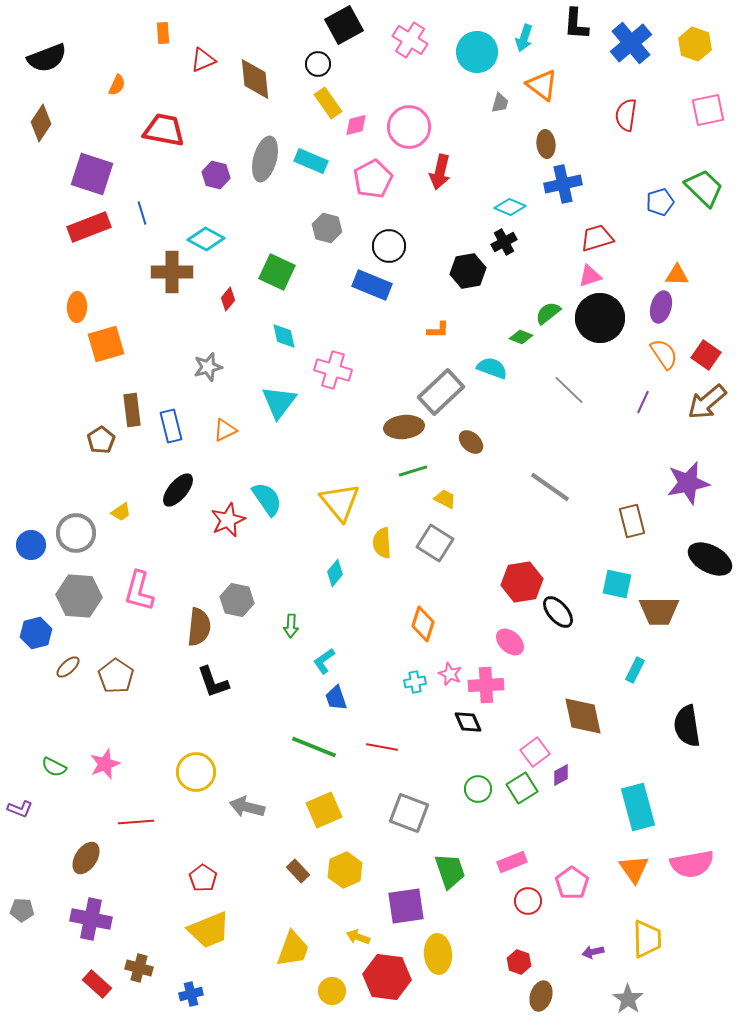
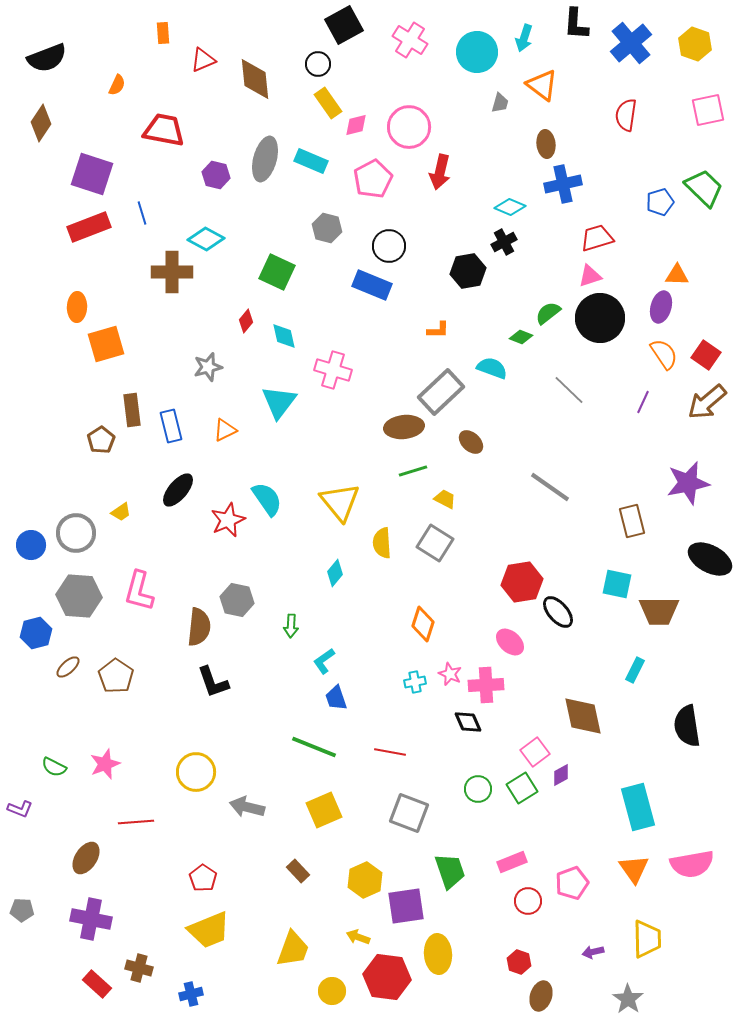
red diamond at (228, 299): moved 18 px right, 22 px down
red line at (382, 747): moved 8 px right, 5 px down
yellow hexagon at (345, 870): moved 20 px right, 10 px down
pink pentagon at (572, 883): rotated 16 degrees clockwise
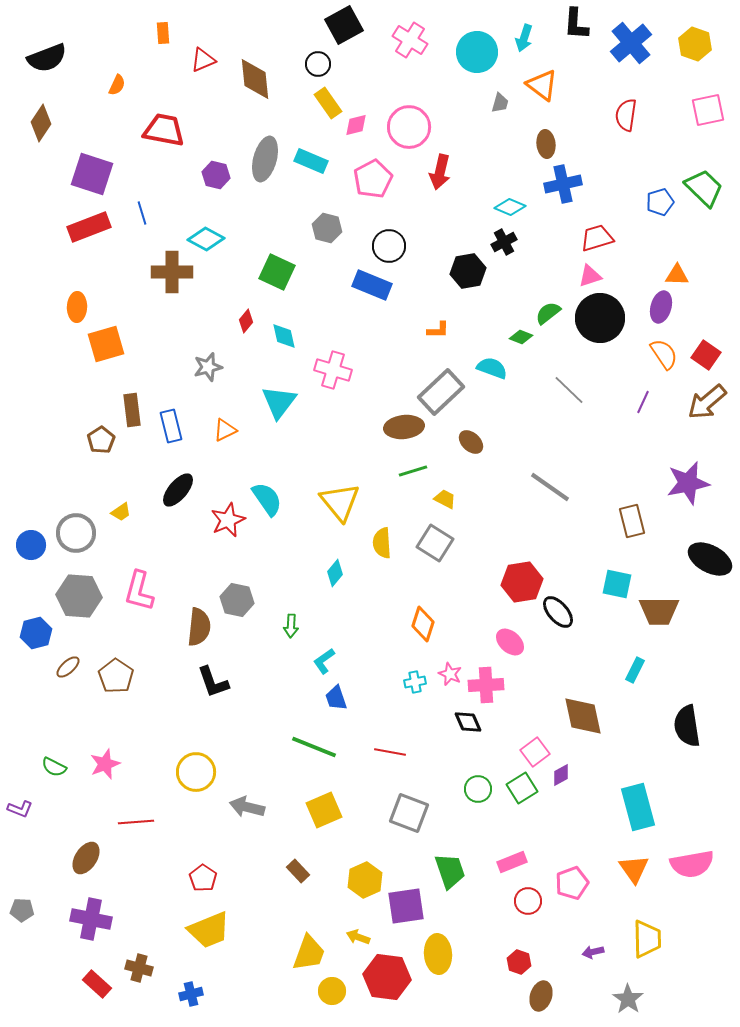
yellow trapezoid at (293, 949): moved 16 px right, 4 px down
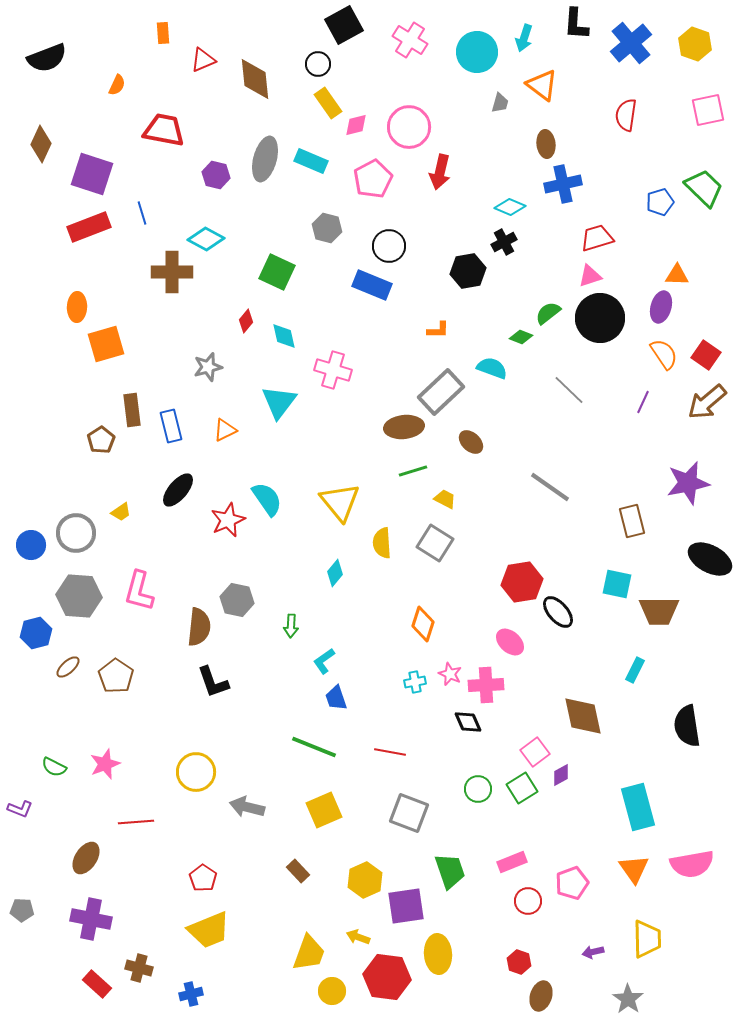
brown diamond at (41, 123): moved 21 px down; rotated 9 degrees counterclockwise
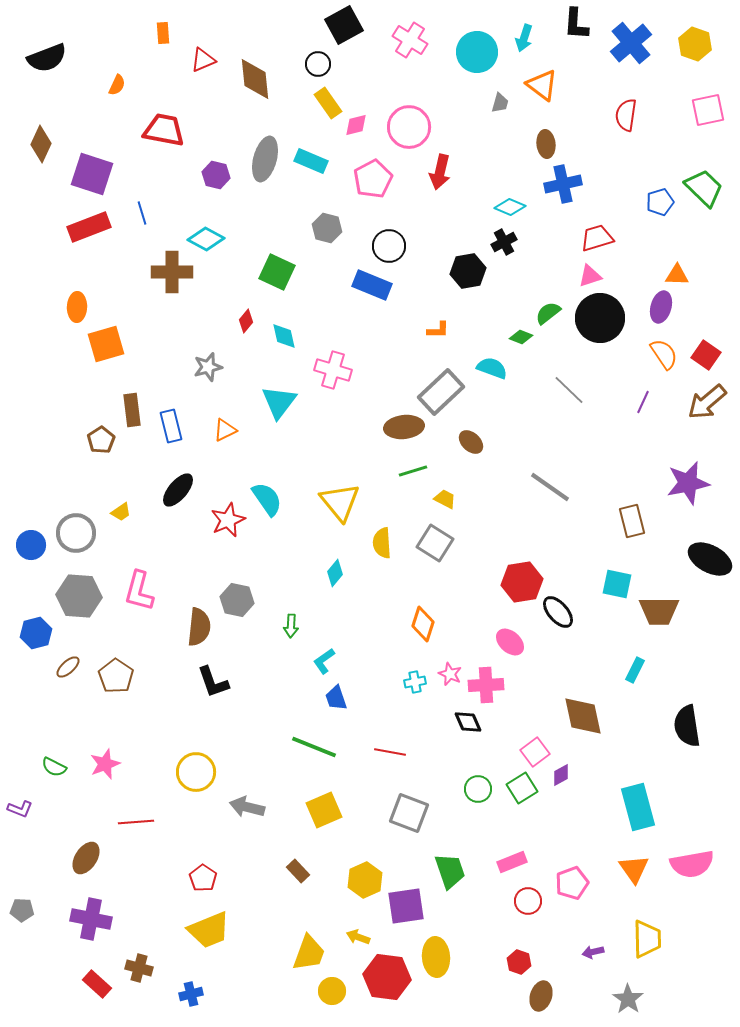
yellow ellipse at (438, 954): moved 2 px left, 3 px down
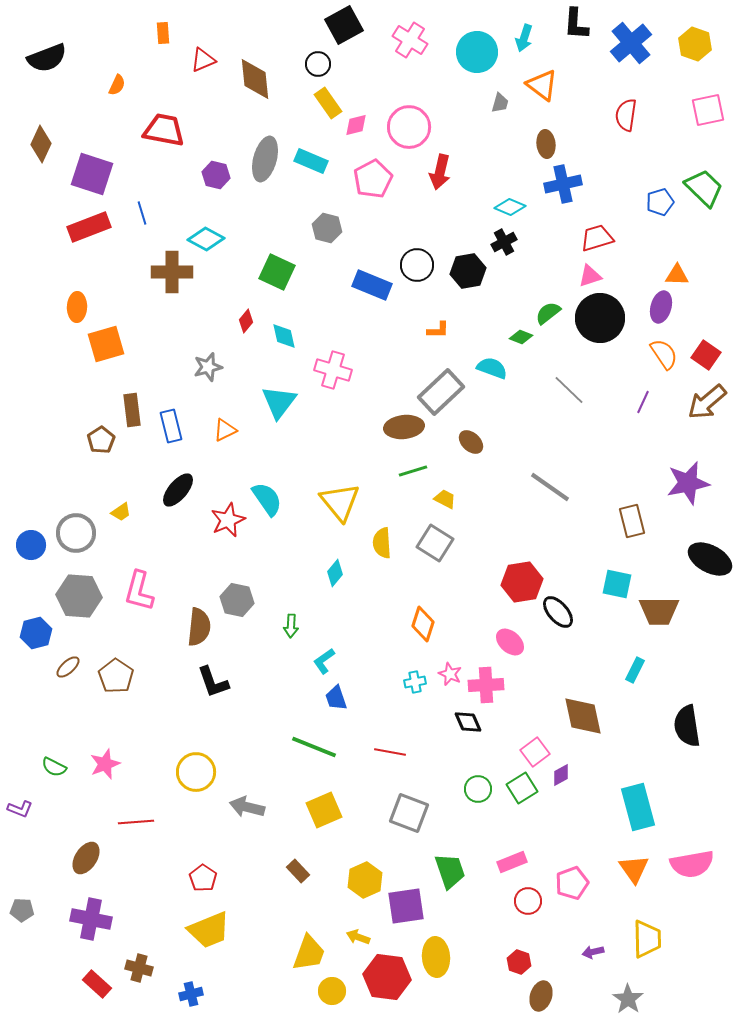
black circle at (389, 246): moved 28 px right, 19 px down
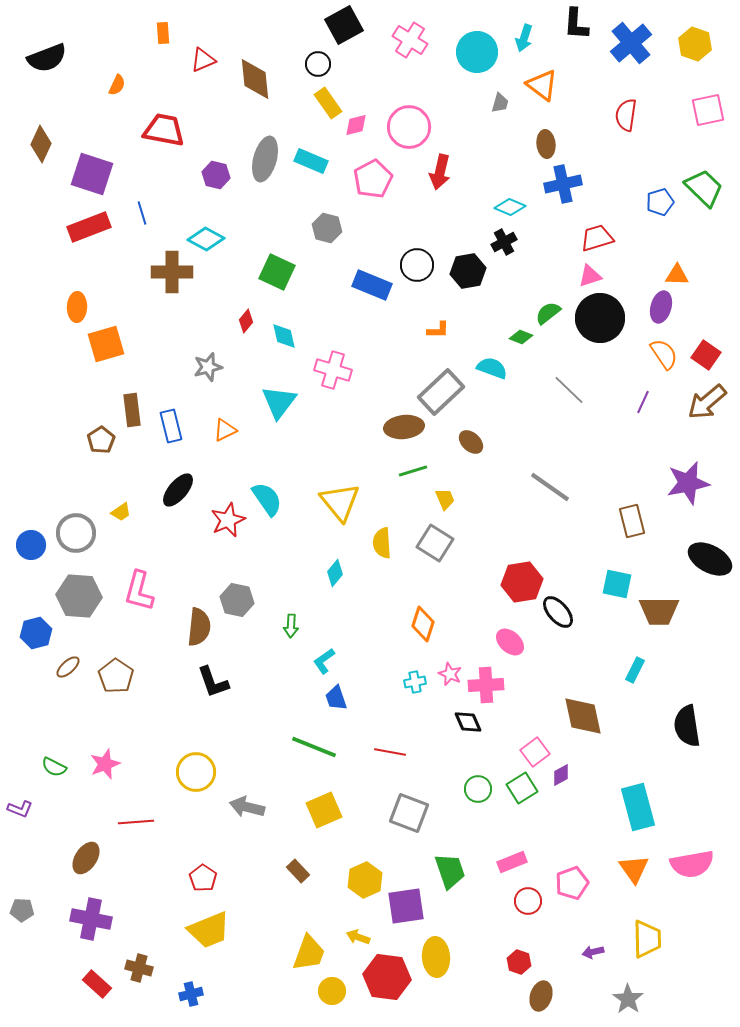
yellow trapezoid at (445, 499): rotated 40 degrees clockwise
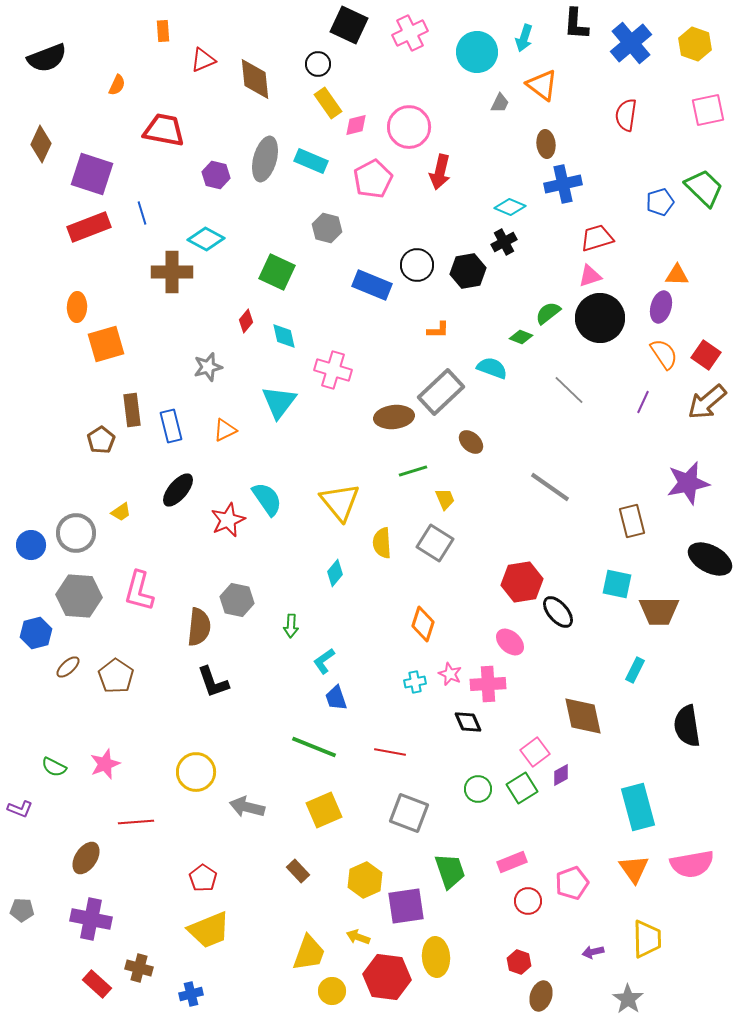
black square at (344, 25): moved 5 px right; rotated 36 degrees counterclockwise
orange rectangle at (163, 33): moved 2 px up
pink cross at (410, 40): moved 7 px up; rotated 32 degrees clockwise
gray trapezoid at (500, 103): rotated 10 degrees clockwise
brown ellipse at (404, 427): moved 10 px left, 10 px up
pink cross at (486, 685): moved 2 px right, 1 px up
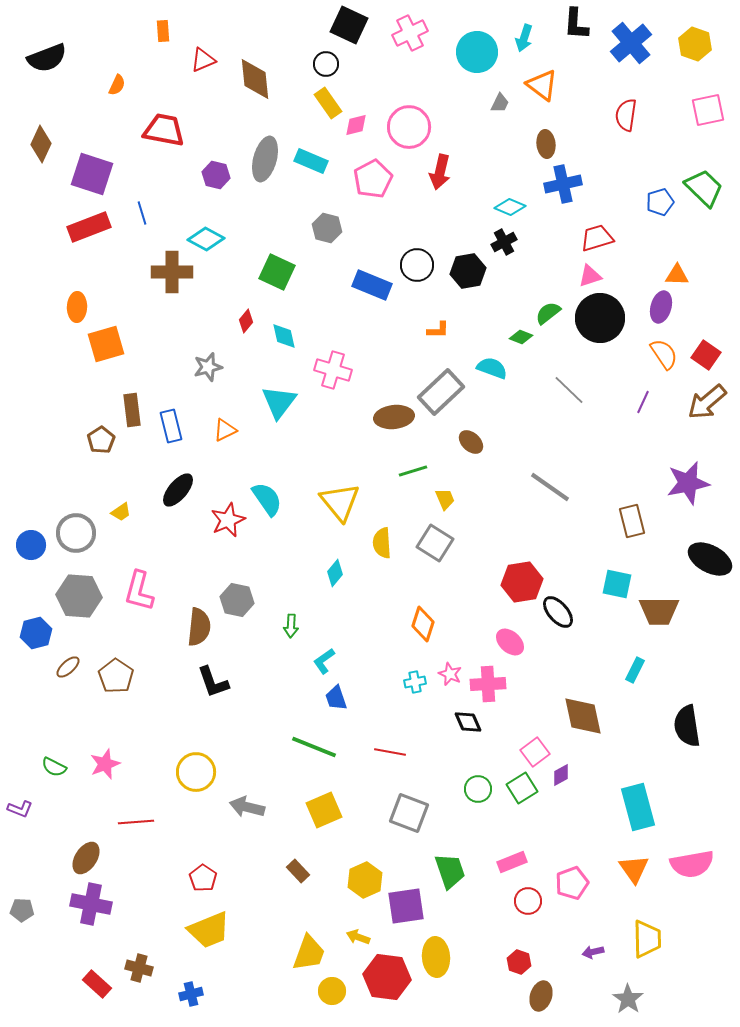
black circle at (318, 64): moved 8 px right
purple cross at (91, 919): moved 15 px up
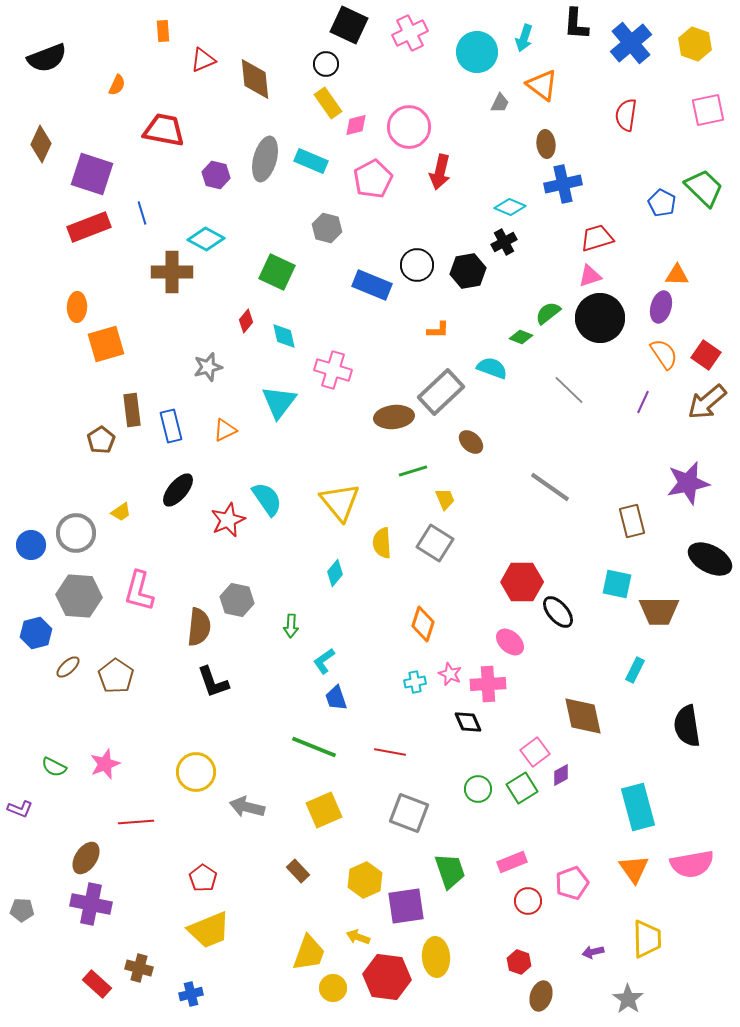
blue pentagon at (660, 202): moved 2 px right, 1 px down; rotated 28 degrees counterclockwise
red hexagon at (522, 582): rotated 9 degrees clockwise
yellow circle at (332, 991): moved 1 px right, 3 px up
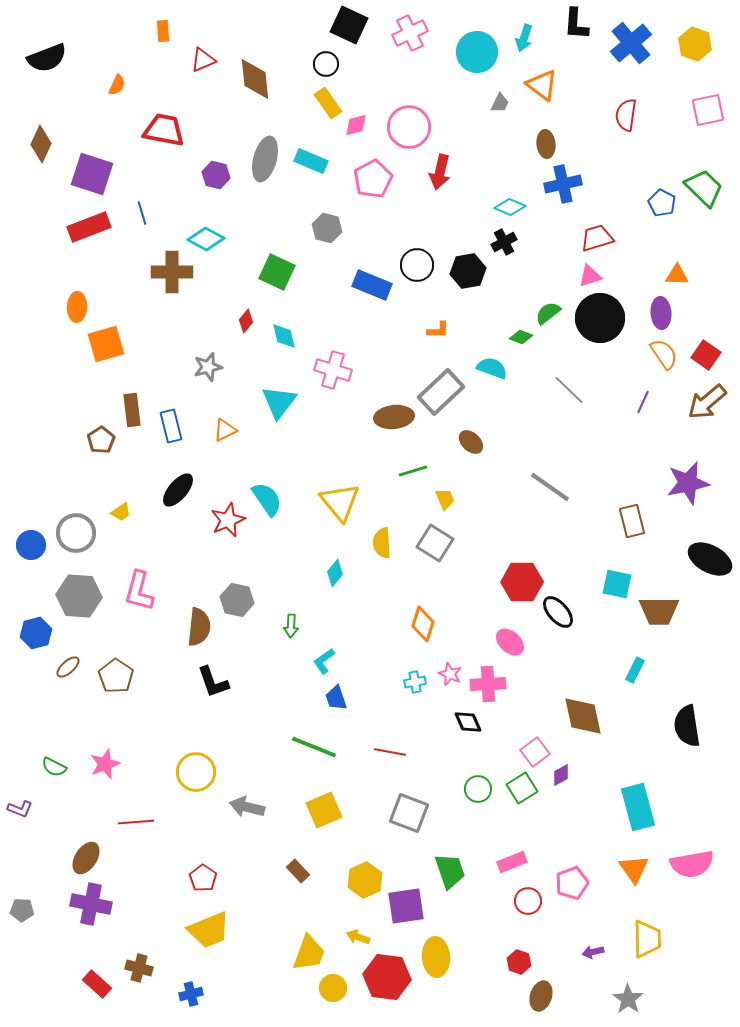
purple ellipse at (661, 307): moved 6 px down; rotated 20 degrees counterclockwise
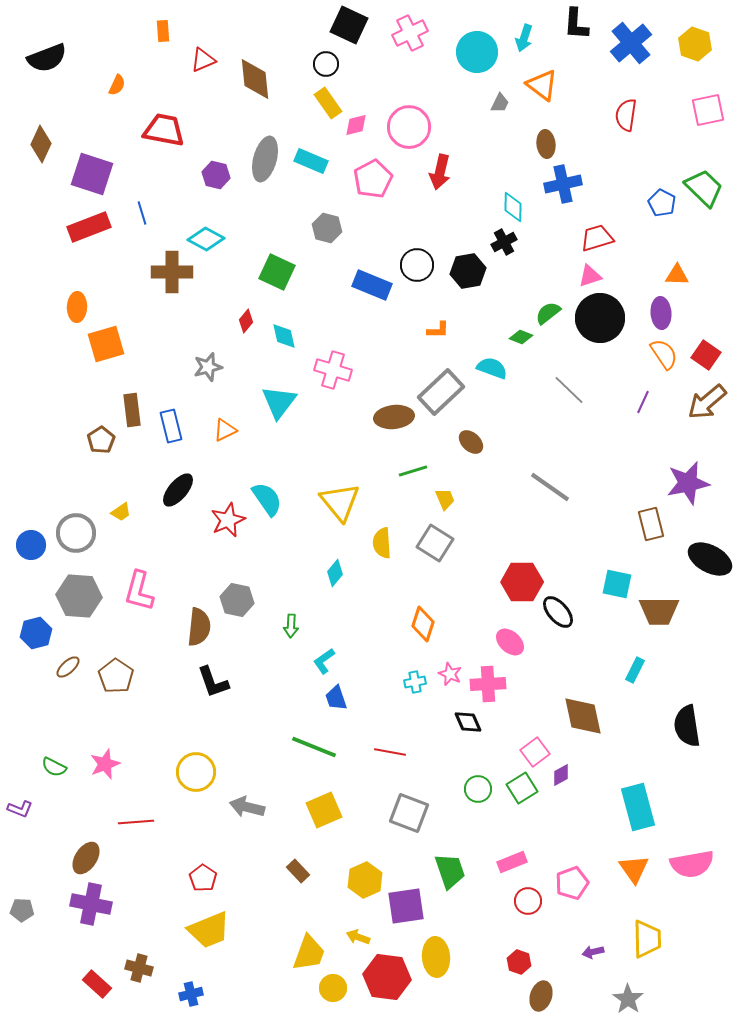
cyan diamond at (510, 207): moved 3 px right; rotated 68 degrees clockwise
brown rectangle at (632, 521): moved 19 px right, 3 px down
